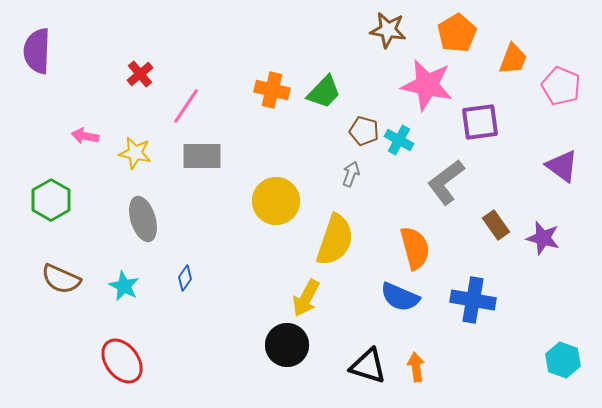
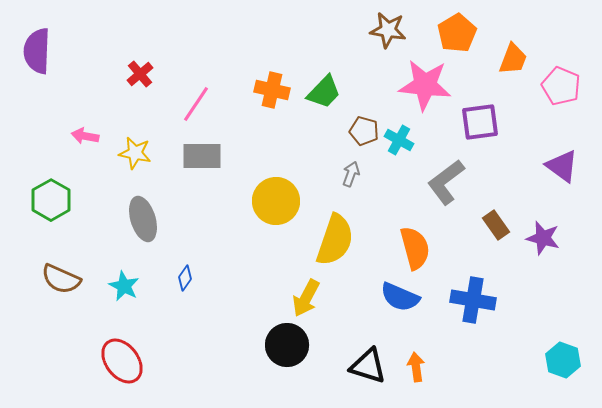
pink star: moved 2 px left; rotated 6 degrees counterclockwise
pink line: moved 10 px right, 2 px up
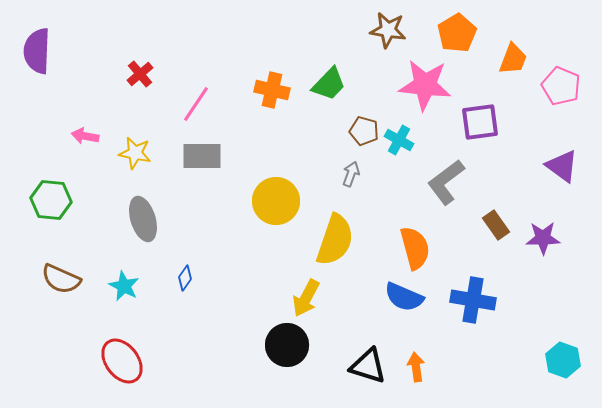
green trapezoid: moved 5 px right, 8 px up
green hexagon: rotated 24 degrees counterclockwise
purple star: rotated 16 degrees counterclockwise
blue semicircle: moved 4 px right
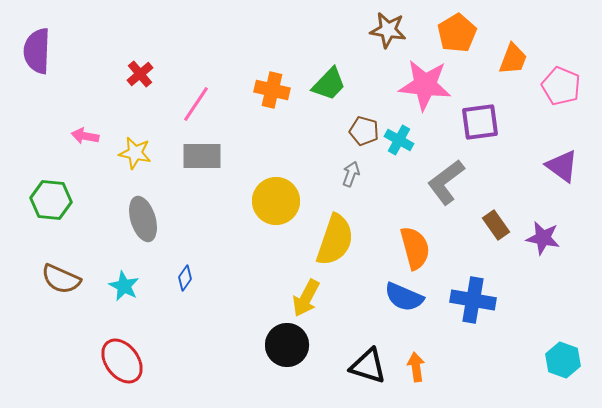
purple star: rotated 12 degrees clockwise
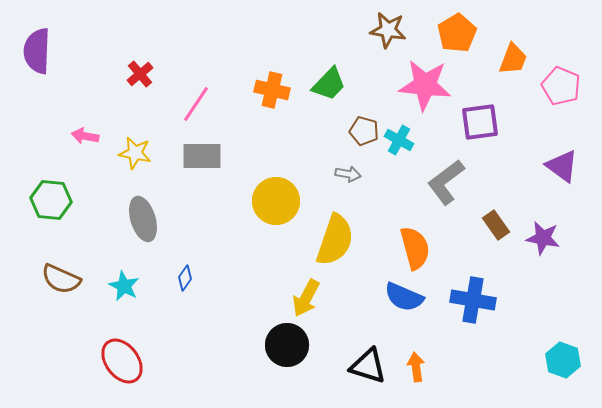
gray arrow: moved 3 px left; rotated 80 degrees clockwise
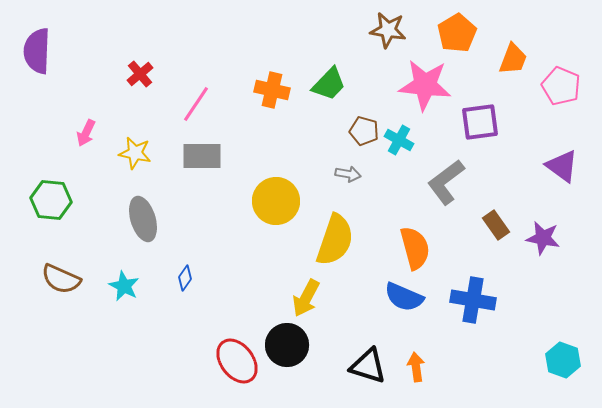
pink arrow: moved 1 px right, 3 px up; rotated 76 degrees counterclockwise
red ellipse: moved 115 px right
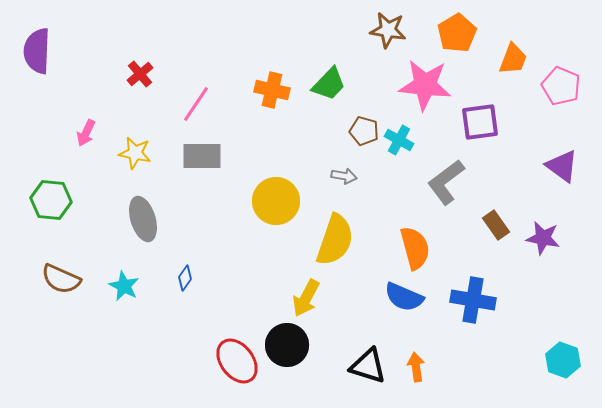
gray arrow: moved 4 px left, 2 px down
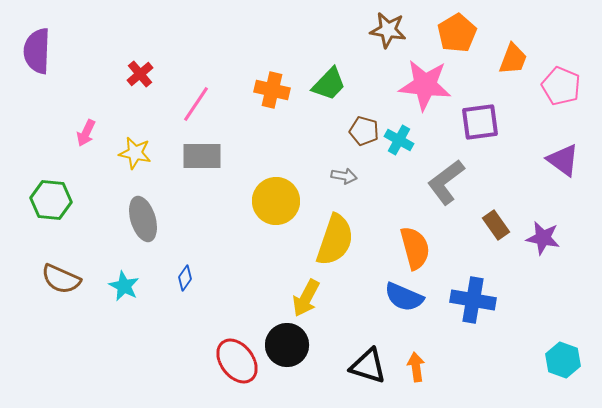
purple triangle: moved 1 px right, 6 px up
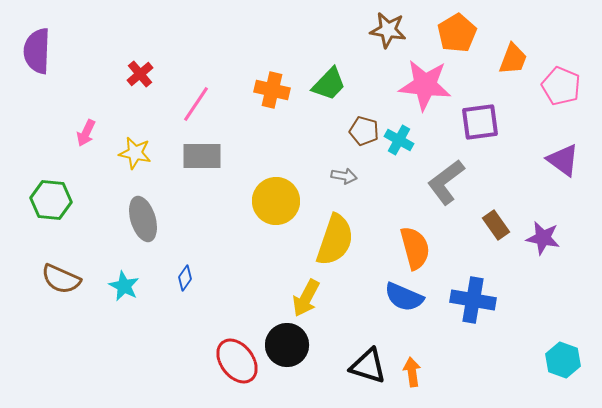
orange arrow: moved 4 px left, 5 px down
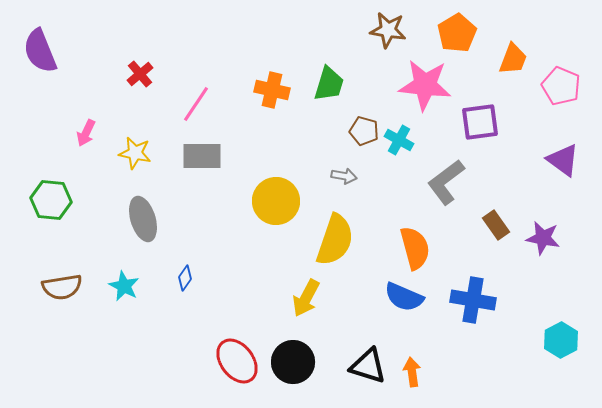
purple semicircle: moved 3 px right; rotated 24 degrees counterclockwise
green trapezoid: rotated 27 degrees counterclockwise
brown semicircle: moved 1 px right, 8 px down; rotated 33 degrees counterclockwise
black circle: moved 6 px right, 17 px down
cyan hexagon: moved 2 px left, 20 px up; rotated 12 degrees clockwise
